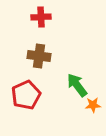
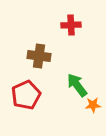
red cross: moved 30 px right, 8 px down
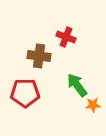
red cross: moved 5 px left, 12 px down; rotated 24 degrees clockwise
red pentagon: moved 1 px left, 2 px up; rotated 24 degrees clockwise
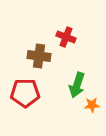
green arrow: rotated 125 degrees counterclockwise
orange star: moved 1 px left
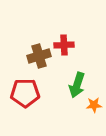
red cross: moved 2 px left, 8 px down; rotated 24 degrees counterclockwise
brown cross: rotated 25 degrees counterclockwise
orange star: moved 2 px right
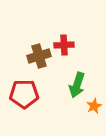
red pentagon: moved 1 px left, 1 px down
orange star: moved 1 px down; rotated 21 degrees counterclockwise
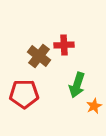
brown cross: rotated 35 degrees counterclockwise
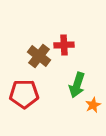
orange star: moved 1 px left, 1 px up
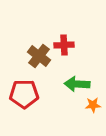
green arrow: moved 1 px up; rotated 75 degrees clockwise
orange star: rotated 21 degrees clockwise
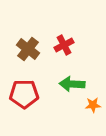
red cross: rotated 24 degrees counterclockwise
brown cross: moved 11 px left, 7 px up
green arrow: moved 5 px left
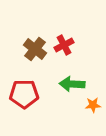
brown cross: moved 7 px right
